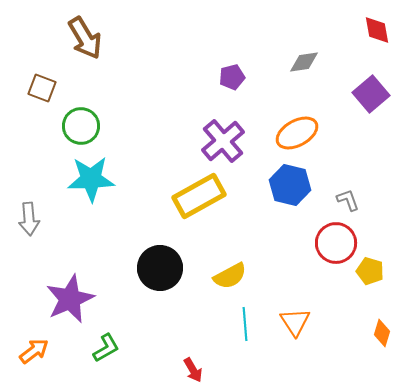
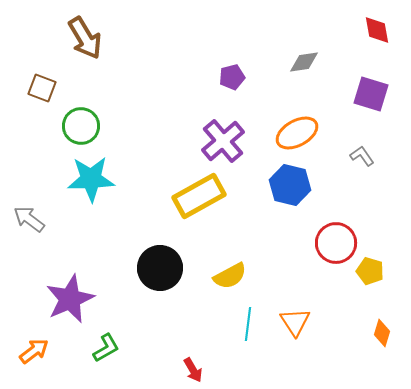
purple square: rotated 33 degrees counterclockwise
gray L-shape: moved 14 px right, 44 px up; rotated 15 degrees counterclockwise
gray arrow: rotated 132 degrees clockwise
cyan line: moved 3 px right; rotated 12 degrees clockwise
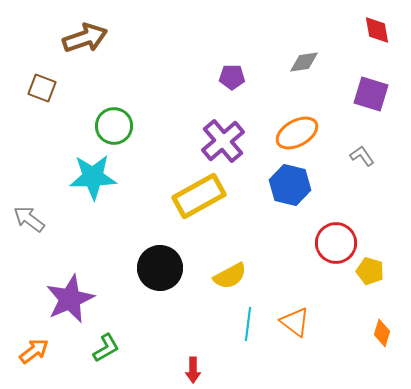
brown arrow: rotated 78 degrees counterclockwise
purple pentagon: rotated 15 degrees clockwise
green circle: moved 33 px right
cyan star: moved 2 px right, 2 px up
orange triangle: rotated 20 degrees counterclockwise
red arrow: rotated 30 degrees clockwise
